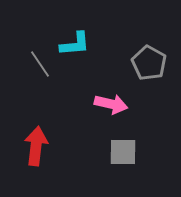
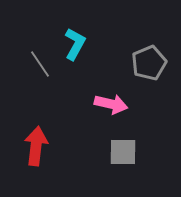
cyan L-shape: rotated 56 degrees counterclockwise
gray pentagon: rotated 20 degrees clockwise
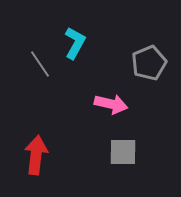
cyan L-shape: moved 1 px up
red arrow: moved 9 px down
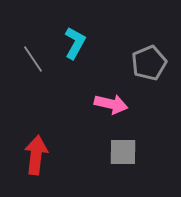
gray line: moved 7 px left, 5 px up
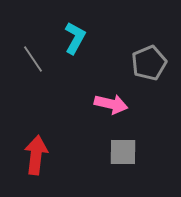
cyan L-shape: moved 5 px up
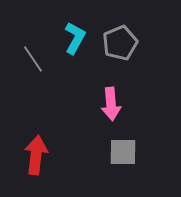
gray pentagon: moved 29 px left, 20 px up
pink arrow: rotated 72 degrees clockwise
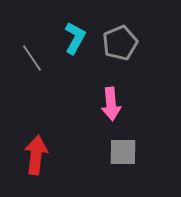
gray line: moved 1 px left, 1 px up
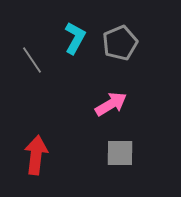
gray line: moved 2 px down
pink arrow: rotated 116 degrees counterclockwise
gray square: moved 3 px left, 1 px down
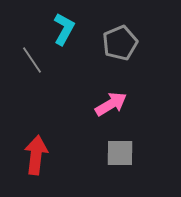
cyan L-shape: moved 11 px left, 9 px up
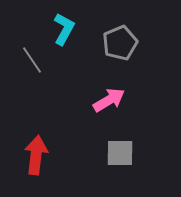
pink arrow: moved 2 px left, 4 px up
